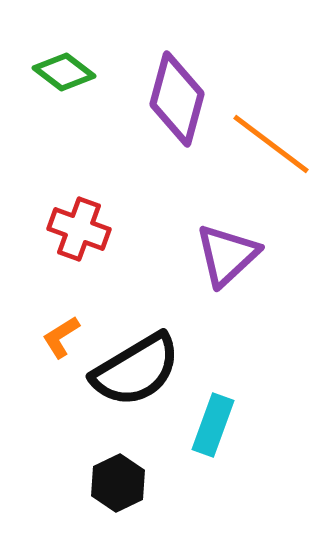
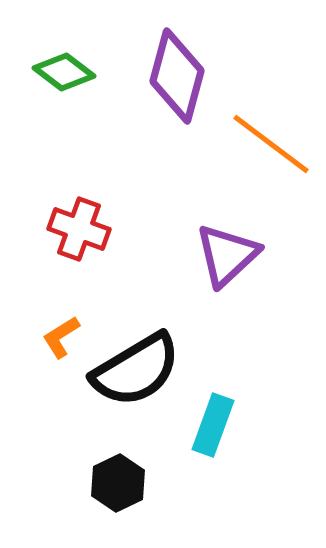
purple diamond: moved 23 px up
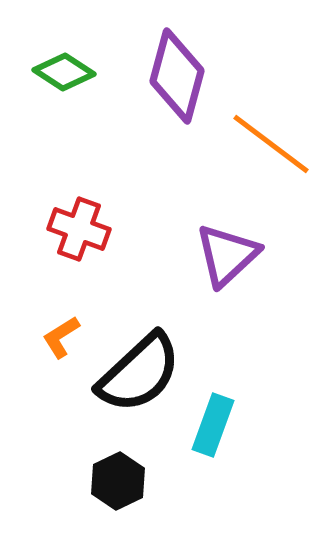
green diamond: rotated 4 degrees counterclockwise
black semicircle: moved 3 px right, 3 px down; rotated 12 degrees counterclockwise
black hexagon: moved 2 px up
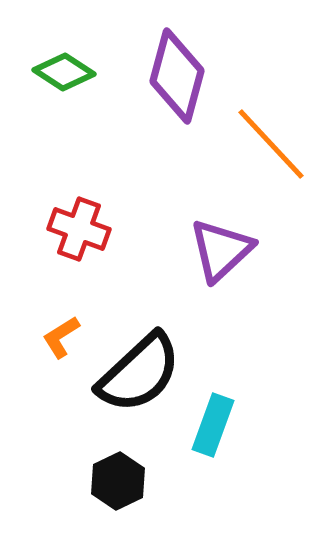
orange line: rotated 10 degrees clockwise
purple triangle: moved 6 px left, 5 px up
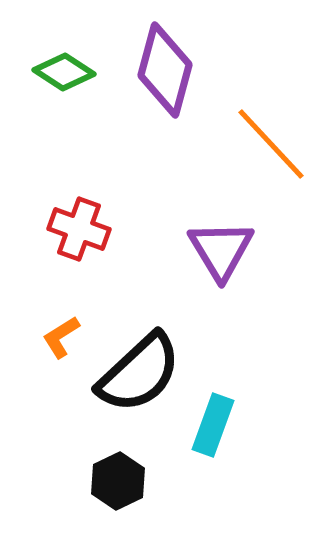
purple diamond: moved 12 px left, 6 px up
purple triangle: rotated 18 degrees counterclockwise
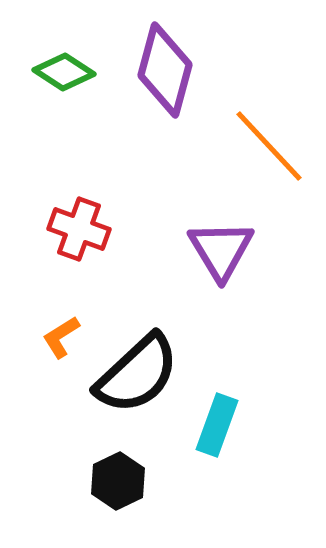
orange line: moved 2 px left, 2 px down
black semicircle: moved 2 px left, 1 px down
cyan rectangle: moved 4 px right
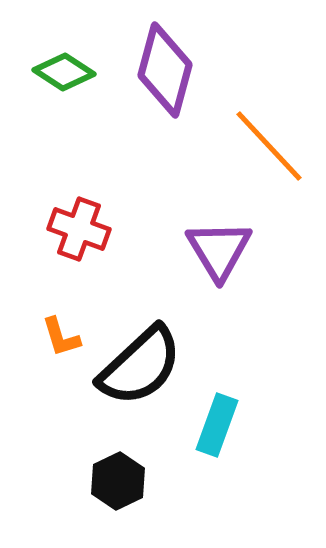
purple triangle: moved 2 px left
orange L-shape: rotated 75 degrees counterclockwise
black semicircle: moved 3 px right, 8 px up
